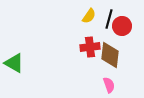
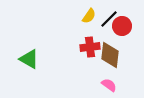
black line: rotated 30 degrees clockwise
green triangle: moved 15 px right, 4 px up
pink semicircle: rotated 35 degrees counterclockwise
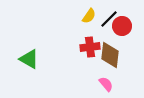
pink semicircle: moved 3 px left, 1 px up; rotated 14 degrees clockwise
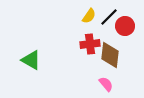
black line: moved 2 px up
red circle: moved 3 px right
red cross: moved 3 px up
green triangle: moved 2 px right, 1 px down
